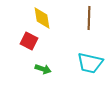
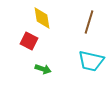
brown line: moved 4 px down; rotated 15 degrees clockwise
cyan trapezoid: moved 1 px right, 2 px up
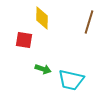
yellow diamond: rotated 10 degrees clockwise
red square: moved 5 px left, 1 px up; rotated 18 degrees counterclockwise
cyan trapezoid: moved 20 px left, 19 px down
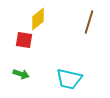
yellow diamond: moved 4 px left, 1 px down; rotated 50 degrees clockwise
green arrow: moved 22 px left, 5 px down
cyan trapezoid: moved 2 px left, 1 px up
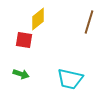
cyan trapezoid: moved 1 px right
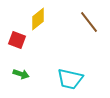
brown line: rotated 55 degrees counterclockwise
red square: moved 7 px left; rotated 12 degrees clockwise
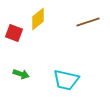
brown line: moved 1 px left; rotated 70 degrees counterclockwise
red square: moved 3 px left, 7 px up
cyan trapezoid: moved 4 px left, 1 px down
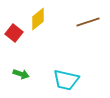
red square: rotated 18 degrees clockwise
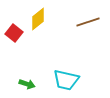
green arrow: moved 6 px right, 10 px down
